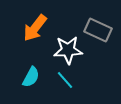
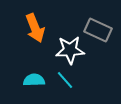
orange arrow: rotated 60 degrees counterclockwise
white star: moved 2 px right
cyan semicircle: moved 3 px right, 3 px down; rotated 120 degrees counterclockwise
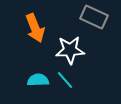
gray rectangle: moved 4 px left, 13 px up
cyan semicircle: moved 4 px right
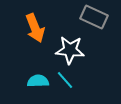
white star: rotated 8 degrees clockwise
cyan semicircle: moved 1 px down
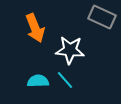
gray rectangle: moved 8 px right
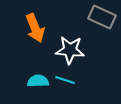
cyan line: rotated 30 degrees counterclockwise
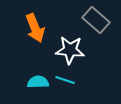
gray rectangle: moved 6 px left, 3 px down; rotated 16 degrees clockwise
cyan semicircle: moved 1 px down
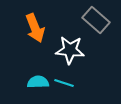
cyan line: moved 1 px left, 3 px down
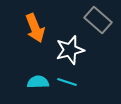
gray rectangle: moved 2 px right
white star: rotated 20 degrees counterclockwise
cyan line: moved 3 px right, 1 px up
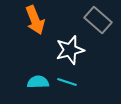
orange arrow: moved 8 px up
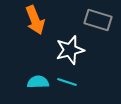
gray rectangle: rotated 24 degrees counterclockwise
